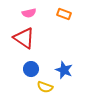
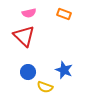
red triangle: moved 2 px up; rotated 10 degrees clockwise
blue circle: moved 3 px left, 3 px down
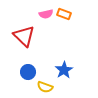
pink semicircle: moved 17 px right, 1 px down
blue star: rotated 18 degrees clockwise
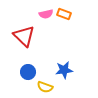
blue star: rotated 24 degrees clockwise
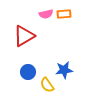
orange rectangle: rotated 24 degrees counterclockwise
red triangle: rotated 45 degrees clockwise
yellow semicircle: moved 2 px right, 2 px up; rotated 35 degrees clockwise
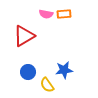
pink semicircle: rotated 24 degrees clockwise
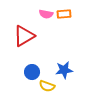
blue circle: moved 4 px right
yellow semicircle: moved 1 px down; rotated 35 degrees counterclockwise
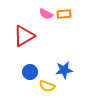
pink semicircle: rotated 16 degrees clockwise
blue circle: moved 2 px left
